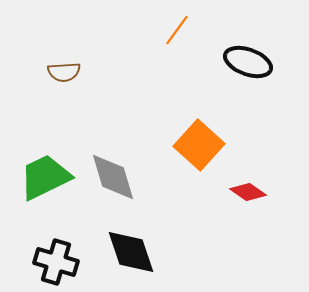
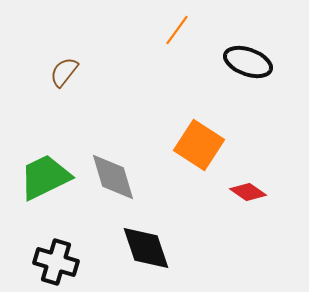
brown semicircle: rotated 132 degrees clockwise
orange square: rotated 9 degrees counterclockwise
black diamond: moved 15 px right, 4 px up
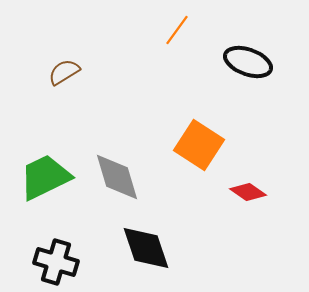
brown semicircle: rotated 20 degrees clockwise
gray diamond: moved 4 px right
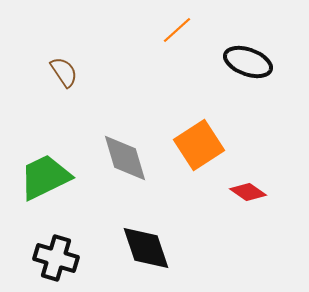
orange line: rotated 12 degrees clockwise
brown semicircle: rotated 88 degrees clockwise
orange square: rotated 24 degrees clockwise
gray diamond: moved 8 px right, 19 px up
black cross: moved 4 px up
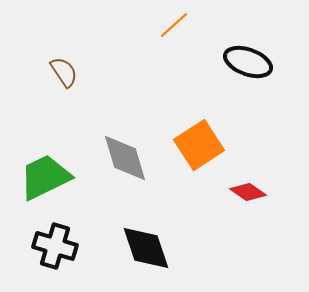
orange line: moved 3 px left, 5 px up
black cross: moved 1 px left, 12 px up
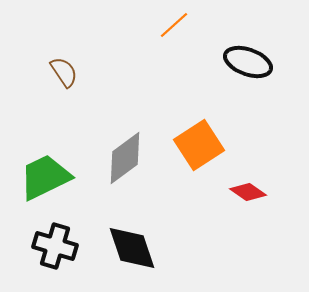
gray diamond: rotated 70 degrees clockwise
black diamond: moved 14 px left
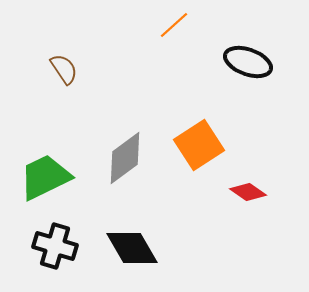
brown semicircle: moved 3 px up
black diamond: rotated 12 degrees counterclockwise
